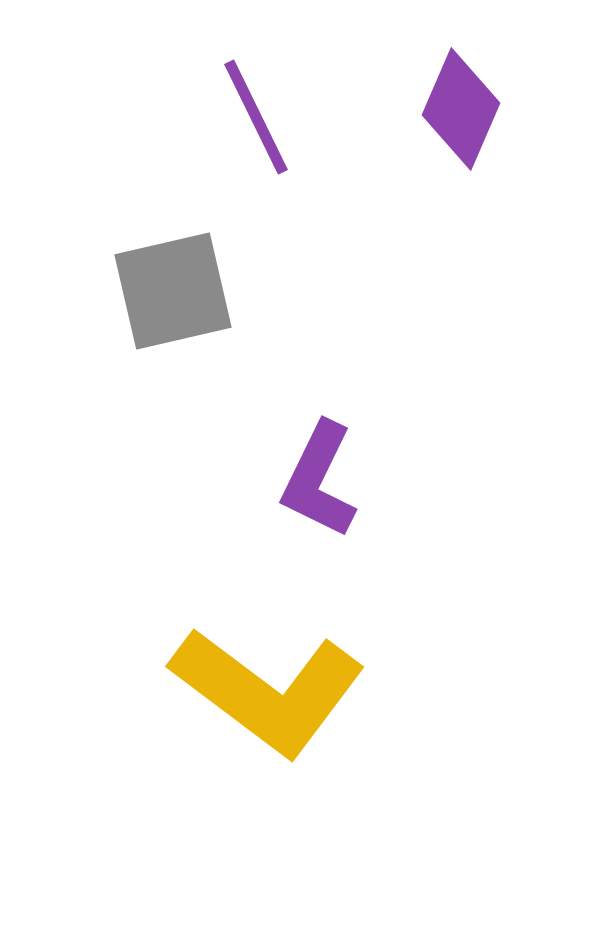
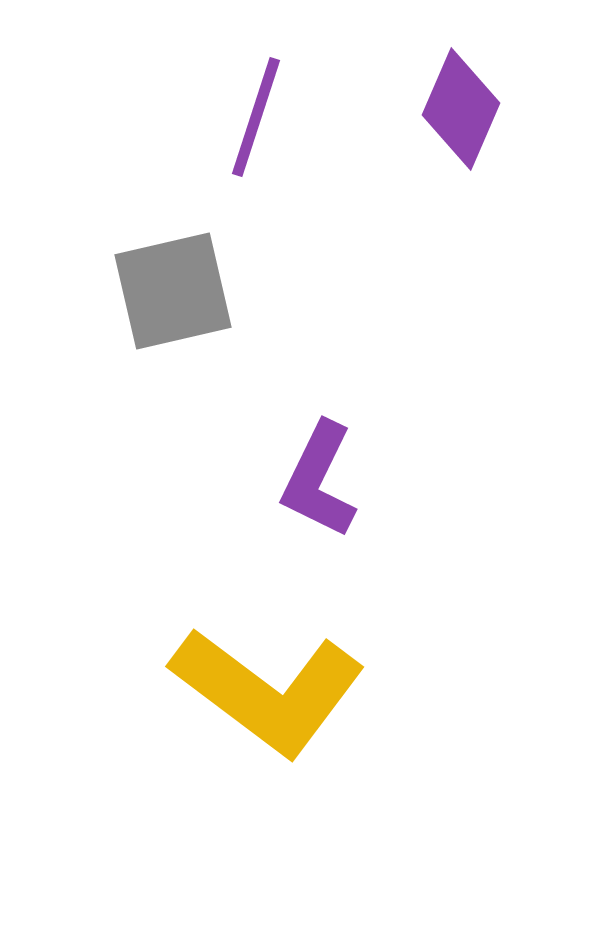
purple line: rotated 44 degrees clockwise
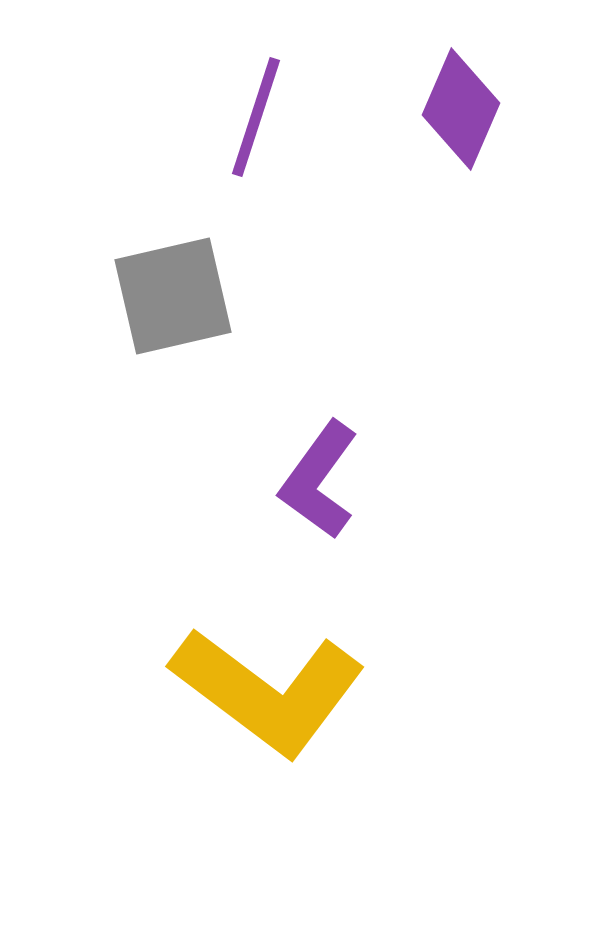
gray square: moved 5 px down
purple L-shape: rotated 10 degrees clockwise
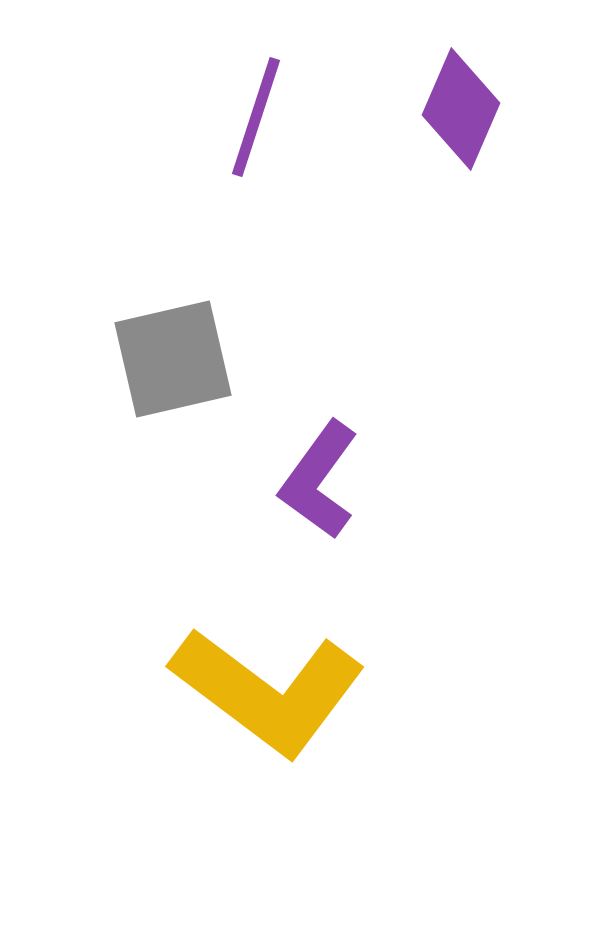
gray square: moved 63 px down
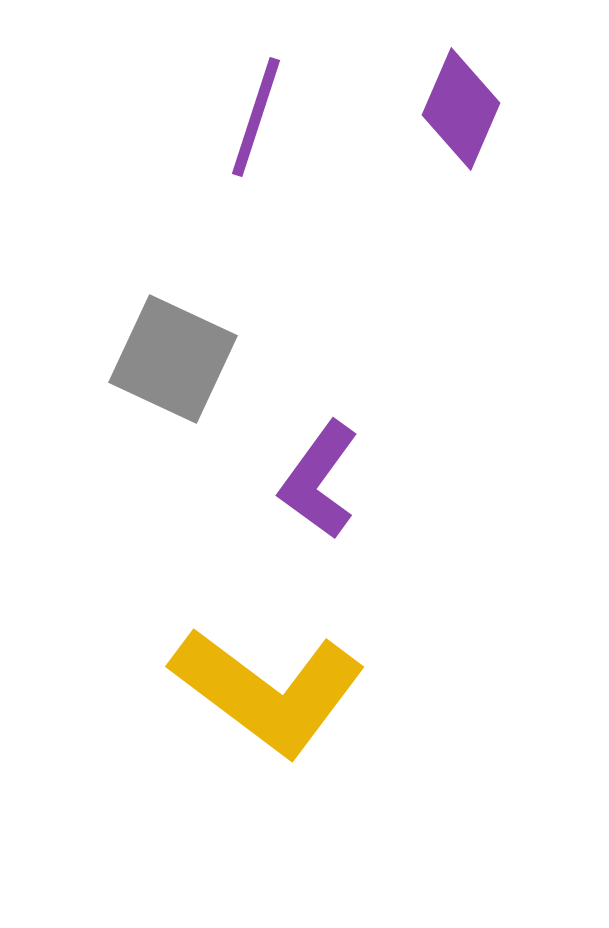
gray square: rotated 38 degrees clockwise
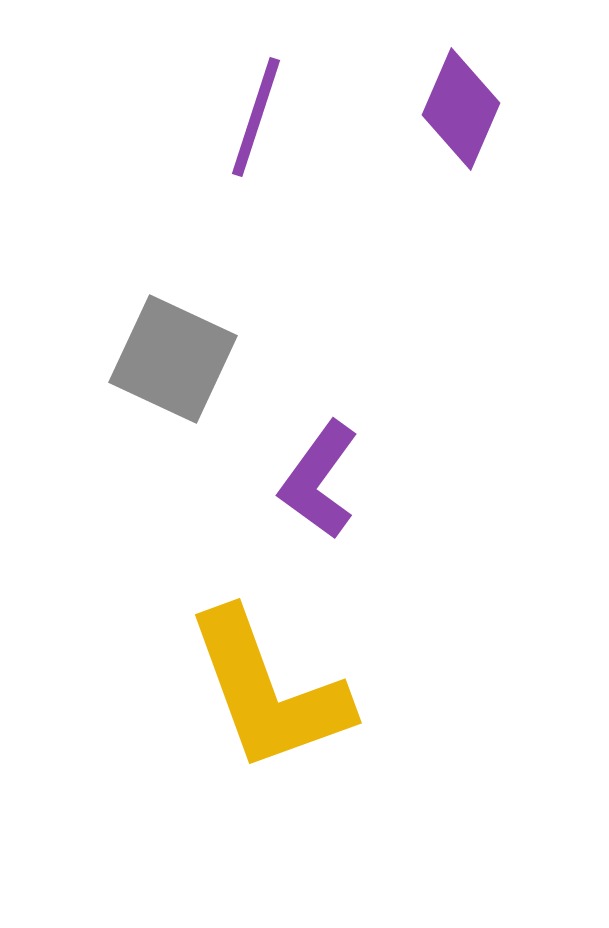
yellow L-shape: rotated 33 degrees clockwise
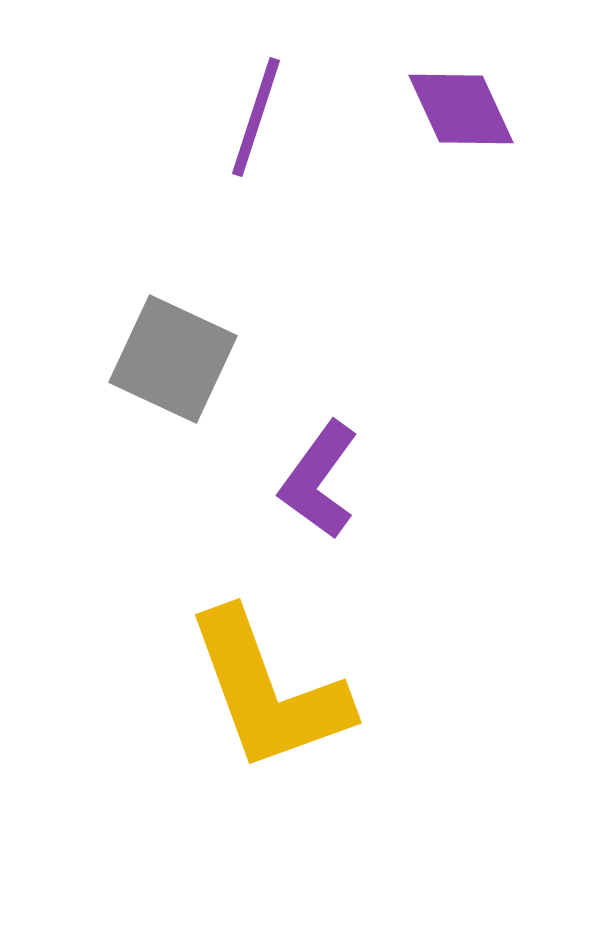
purple diamond: rotated 48 degrees counterclockwise
